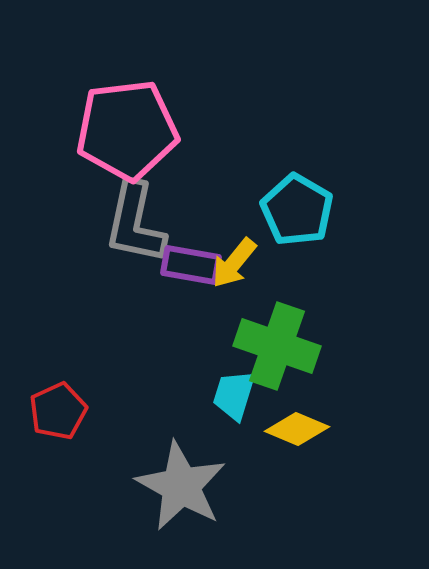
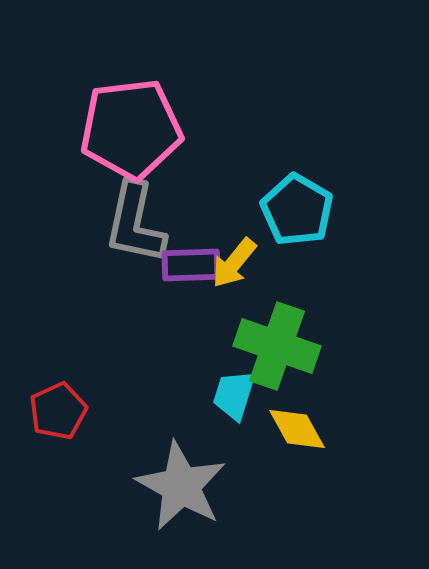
pink pentagon: moved 4 px right, 1 px up
purple rectangle: rotated 12 degrees counterclockwise
yellow diamond: rotated 38 degrees clockwise
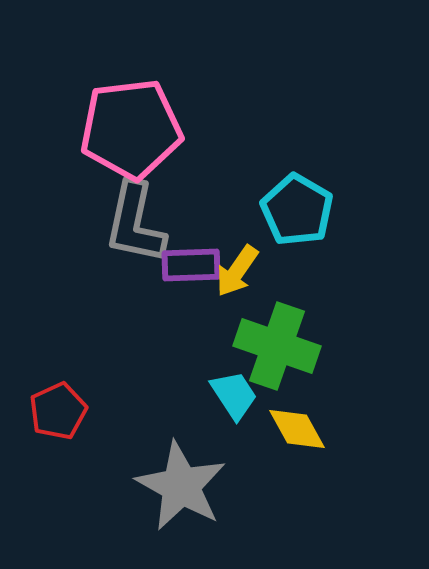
yellow arrow: moved 3 px right, 8 px down; rotated 4 degrees counterclockwise
cyan trapezoid: rotated 130 degrees clockwise
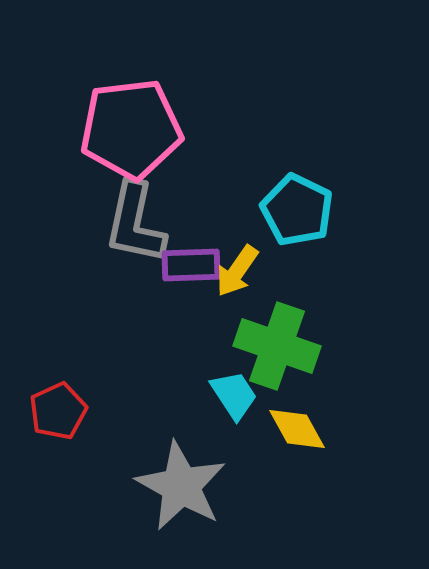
cyan pentagon: rotated 4 degrees counterclockwise
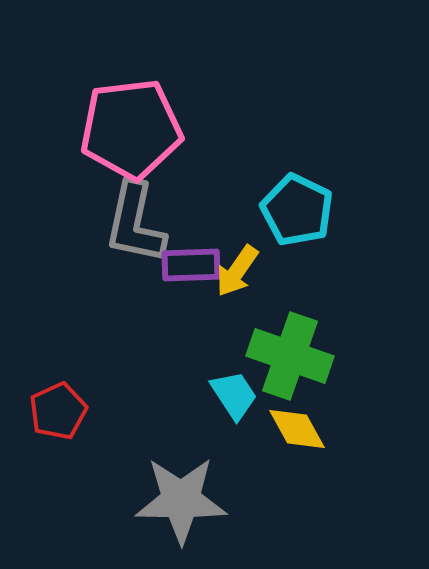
green cross: moved 13 px right, 10 px down
gray star: moved 14 px down; rotated 28 degrees counterclockwise
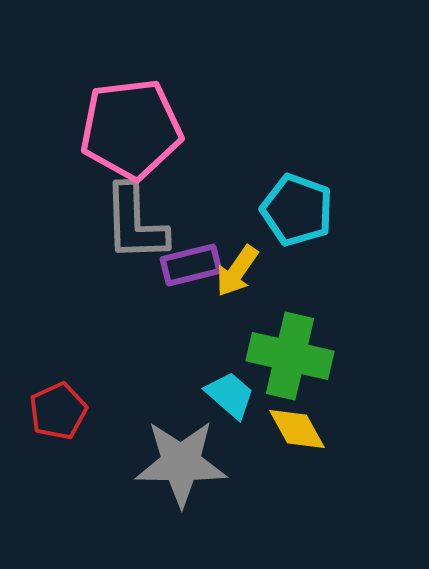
cyan pentagon: rotated 6 degrees counterclockwise
gray L-shape: rotated 14 degrees counterclockwise
purple rectangle: rotated 12 degrees counterclockwise
green cross: rotated 6 degrees counterclockwise
cyan trapezoid: moved 4 px left; rotated 16 degrees counterclockwise
gray star: moved 37 px up
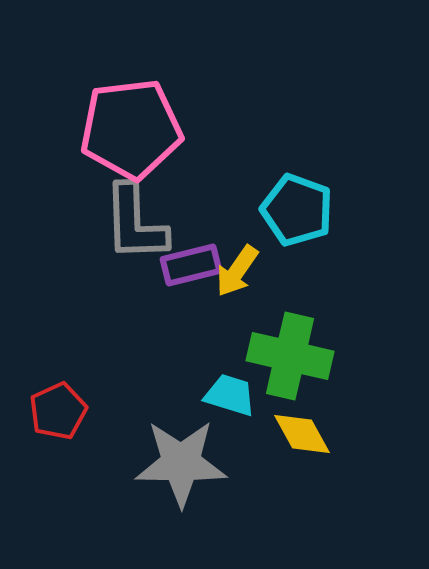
cyan trapezoid: rotated 24 degrees counterclockwise
yellow diamond: moved 5 px right, 5 px down
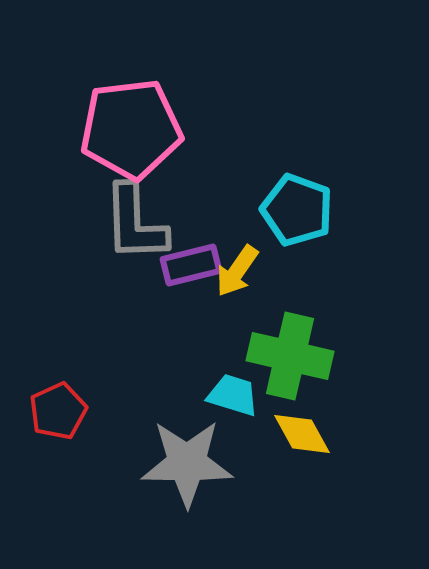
cyan trapezoid: moved 3 px right
gray star: moved 6 px right
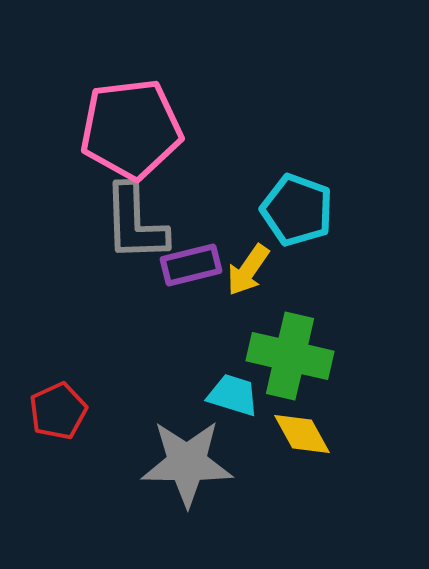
yellow arrow: moved 11 px right, 1 px up
